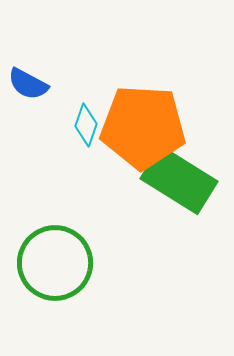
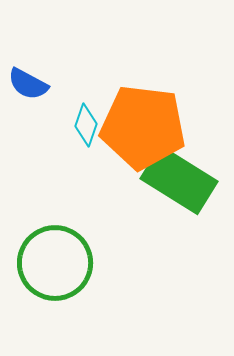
orange pentagon: rotated 4 degrees clockwise
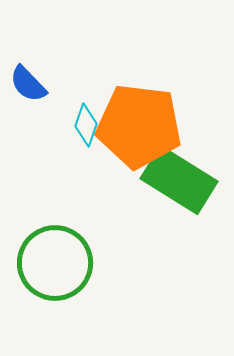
blue semicircle: rotated 18 degrees clockwise
orange pentagon: moved 4 px left, 1 px up
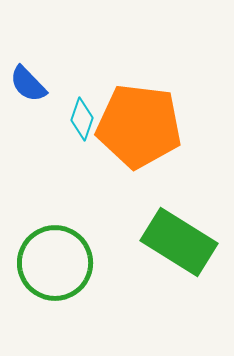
cyan diamond: moved 4 px left, 6 px up
green rectangle: moved 62 px down
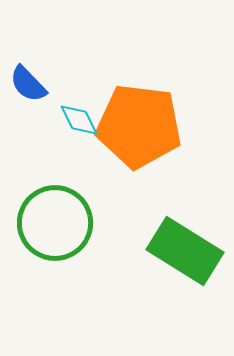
cyan diamond: moved 3 px left, 1 px down; rotated 45 degrees counterclockwise
green rectangle: moved 6 px right, 9 px down
green circle: moved 40 px up
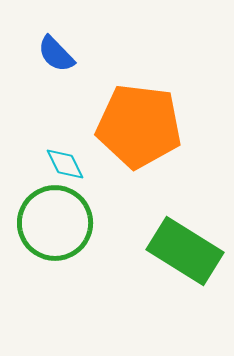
blue semicircle: moved 28 px right, 30 px up
cyan diamond: moved 14 px left, 44 px down
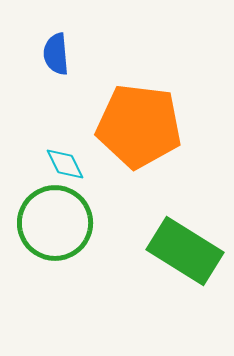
blue semicircle: rotated 39 degrees clockwise
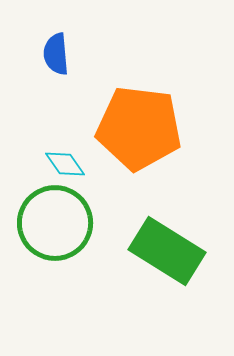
orange pentagon: moved 2 px down
cyan diamond: rotated 9 degrees counterclockwise
green rectangle: moved 18 px left
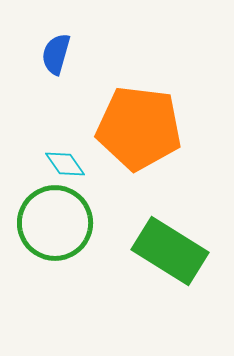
blue semicircle: rotated 21 degrees clockwise
green rectangle: moved 3 px right
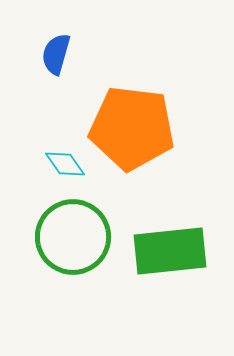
orange pentagon: moved 7 px left
green circle: moved 18 px right, 14 px down
green rectangle: rotated 38 degrees counterclockwise
